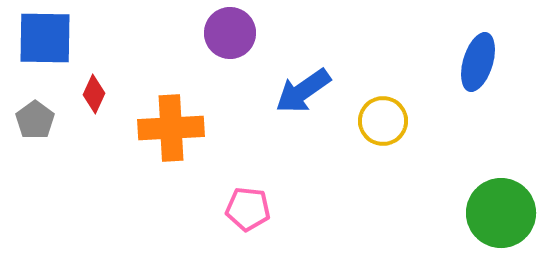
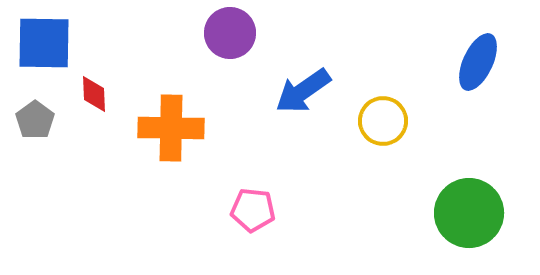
blue square: moved 1 px left, 5 px down
blue ellipse: rotated 8 degrees clockwise
red diamond: rotated 27 degrees counterclockwise
orange cross: rotated 4 degrees clockwise
pink pentagon: moved 5 px right, 1 px down
green circle: moved 32 px left
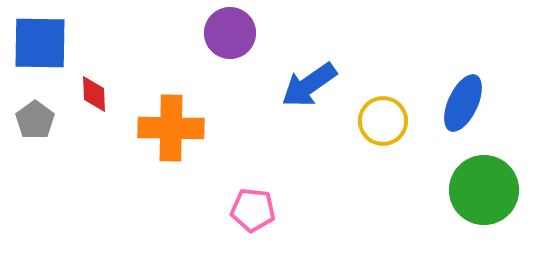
blue square: moved 4 px left
blue ellipse: moved 15 px left, 41 px down
blue arrow: moved 6 px right, 6 px up
green circle: moved 15 px right, 23 px up
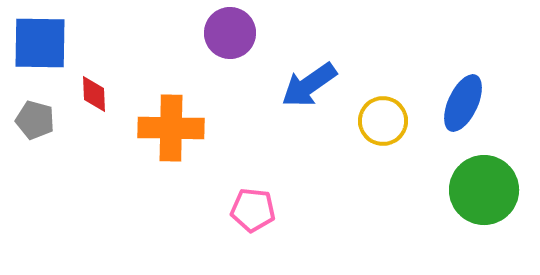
gray pentagon: rotated 21 degrees counterclockwise
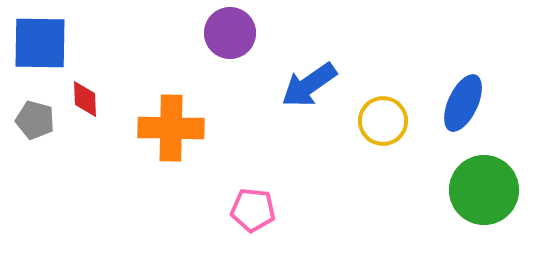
red diamond: moved 9 px left, 5 px down
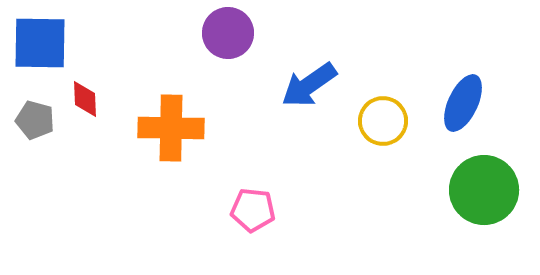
purple circle: moved 2 px left
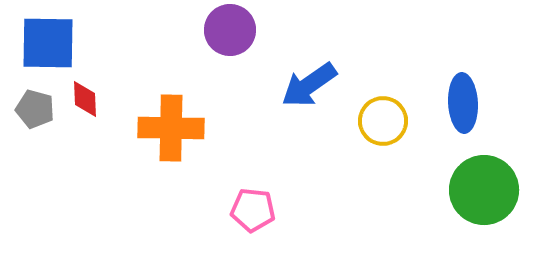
purple circle: moved 2 px right, 3 px up
blue square: moved 8 px right
blue ellipse: rotated 28 degrees counterclockwise
gray pentagon: moved 11 px up
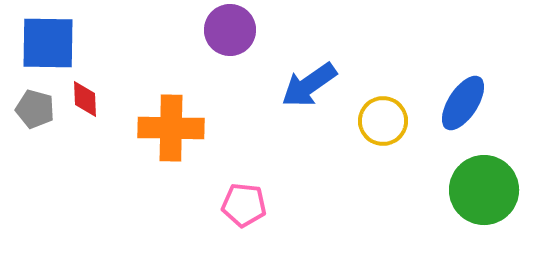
blue ellipse: rotated 36 degrees clockwise
pink pentagon: moved 9 px left, 5 px up
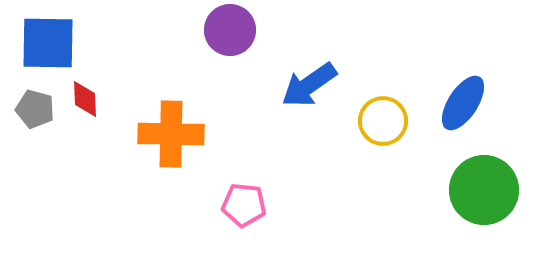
orange cross: moved 6 px down
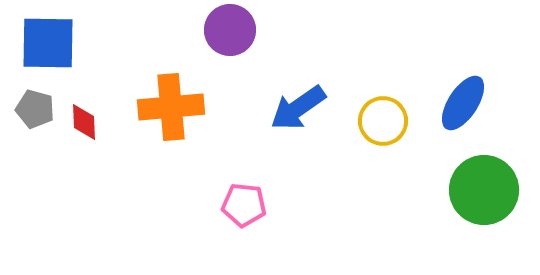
blue arrow: moved 11 px left, 23 px down
red diamond: moved 1 px left, 23 px down
orange cross: moved 27 px up; rotated 6 degrees counterclockwise
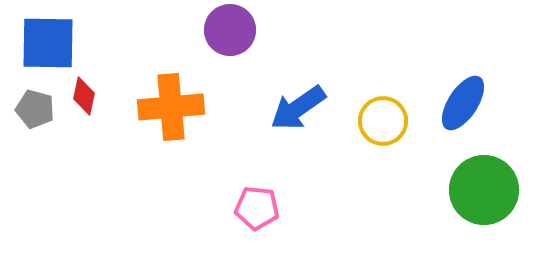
red diamond: moved 26 px up; rotated 15 degrees clockwise
pink pentagon: moved 13 px right, 3 px down
